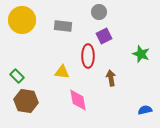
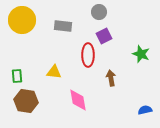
red ellipse: moved 1 px up
yellow triangle: moved 8 px left
green rectangle: rotated 40 degrees clockwise
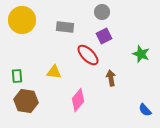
gray circle: moved 3 px right
gray rectangle: moved 2 px right, 1 px down
red ellipse: rotated 45 degrees counterclockwise
pink diamond: rotated 50 degrees clockwise
blue semicircle: rotated 120 degrees counterclockwise
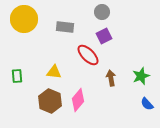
yellow circle: moved 2 px right, 1 px up
green star: moved 22 px down; rotated 30 degrees clockwise
brown hexagon: moved 24 px right; rotated 15 degrees clockwise
blue semicircle: moved 2 px right, 6 px up
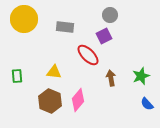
gray circle: moved 8 px right, 3 px down
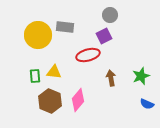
yellow circle: moved 14 px right, 16 px down
red ellipse: rotated 60 degrees counterclockwise
green rectangle: moved 18 px right
blue semicircle: rotated 24 degrees counterclockwise
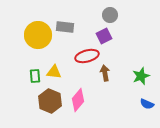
red ellipse: moved 1 px left, 1 px down
brown arrow: moved 6 px left, 5 px up
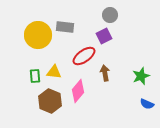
red ellipse: moved 3 px left; rotated 20 degrees counterclockwise
pink diamond: moved 9 px up
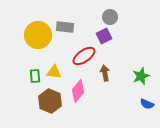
gray circle: moved 2 px down
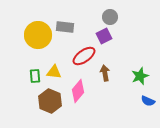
green star: moved 1 px left
blue semicircle: moved 1 px right, 3 px up
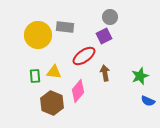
brown hexagon: moved 2 px right, 2 px down
